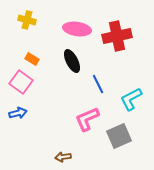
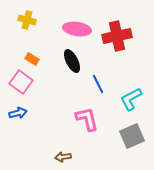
pink L-shape: rotated 100 degrees clockwise
gray square: moved 13 px right
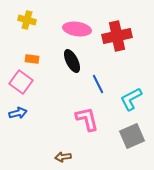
orange rectangle: rotated 24 degrees counterclockwise
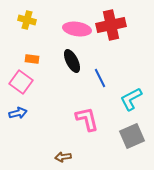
red cross: moved 6 px left, 11 px up
blue line: moved 2 px right, 6 px up
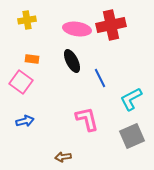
yellow cross: rotated 24 degrees counterclockwise
blue arrow: moved 7 px right, 8 px down
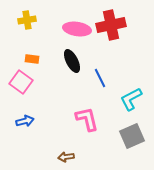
brown arrow: moved 3 px right
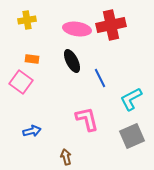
blue arrow: moved 7 px right, 10 px down
brown arrow: rotated 84 degrees clockwise
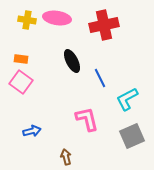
yellow cross: rotated 18 degrees clockwise
red cross: moved 7 px left
pink ellipse: moved 20 px left, 11 px up
orange rectangle: moved 11 px left
cyan L-shape: moved 4 px left
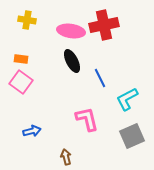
pink ellipse: moved 14 px right, 13 px down
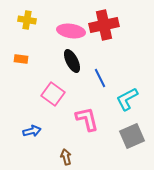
pink square: moved 32 px right, 12 px down
